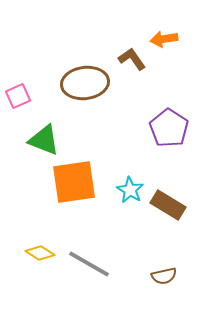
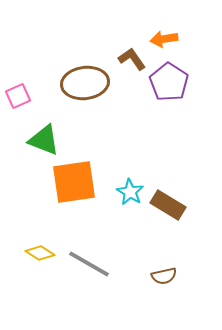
purple pentagon: moved 46 px up
cyan star: moved 2 px down
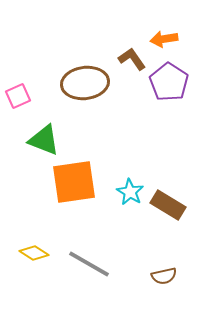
yellow diamond: moved 6 px left
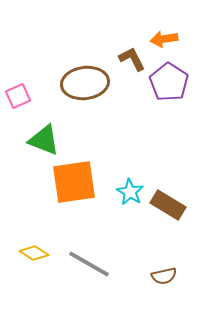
brown L-shape: rotated 8 degrees clockwise
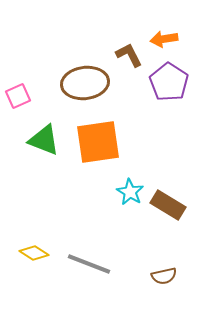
brown L-shape: moved 3 px left, 4 px up
orange square: moved 24 px right, 40 px up
gray line: rotated 9 degrees counterclockwise
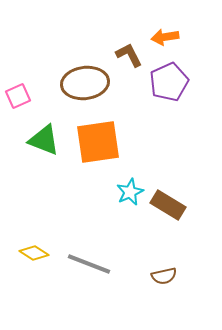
orange arrow: moved 1 px right, 2 px up
purple pentagon: rotated 15 degrees clockwise
cyan star: rotated 16 degrees clockwise
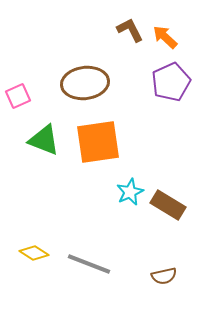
orange arrow: rotated 52 degrees clockwise
brown L-shape: moved 1 px right, 25 px up
purple pentagon: moved 2 px right
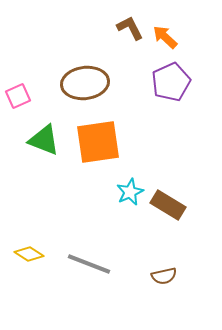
brown L-shape: moved 2 px up
yellow diamond: moved 5 px left, 1 px down
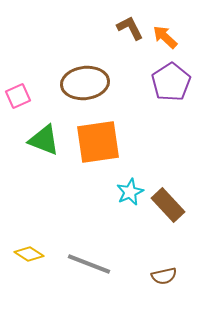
purple pentagon: rotated 9 degrees counterclockwise
brown rectangle: rotated 16 degrees clockwise
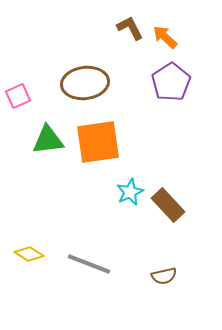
green triangle: moved 4 px right; rotated 28 degrees counterclockwise
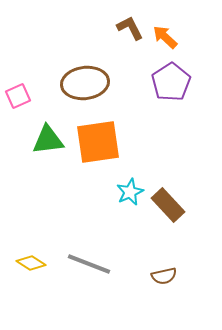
yellow diamond: moved 2 px right, 9 px down
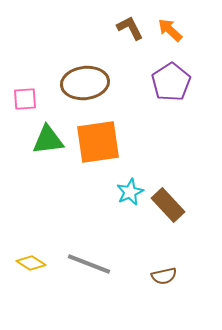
orange arrow: moved 5 px right, 7 px up
pink square: moved 7 px right, 3 px down; rotated 20 degrees clockwise
